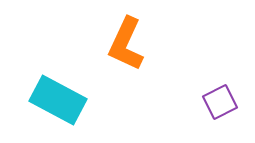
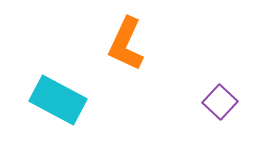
purple square: rotated 20 degrees counterclockwise
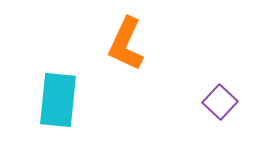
cyan rectangle: rotated 68 degrees clockwise
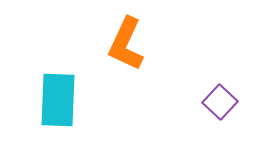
cyan rectangle: rotated 4 degrees counterclockwise
